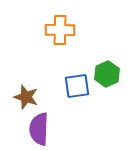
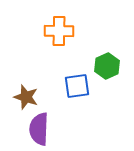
orange cross: moved 1 px left, 1 px down
green hexagon: moved 8 px up
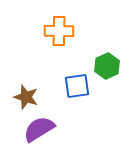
purple semicircle: rotated 56 degrees clockwise
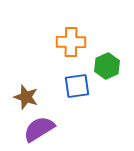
orange cross: moved 12 px right, 11 px down
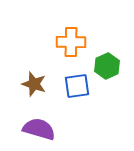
brown star: moved 8 px right, 13 px up
purple semicircle: rotated 48 degrees clockwise
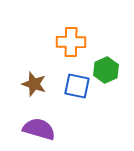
green hexagon: moved 1 px left, 4 px down
blue square: rotated 20 degrees clockwise
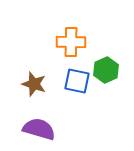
blue square: moved 5 px up
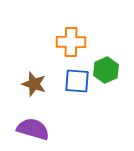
blue square: rotated 8 degrees counterclockwise
purple semicircle: moved 6 px left
